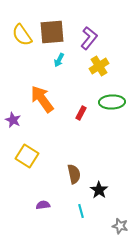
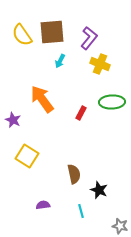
cyan arrow: moved 1 px right, 1 px down
yellow cross: moved 1 px right, 2 px up; rotated 36 degrees counterclockwise
black star: rotated 12 degrees counterclockwise
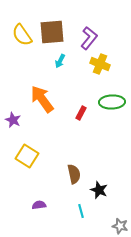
purple semicircle: moved 4 px left
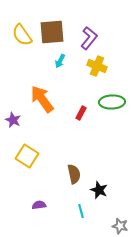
yellow cross: moved 3 px left, 2 px down
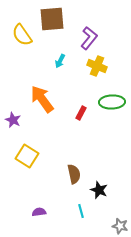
brown square: moved 13 px up
purple semicircle: moved 7 px down
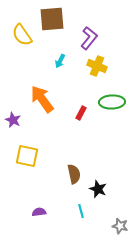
yellow square: rotated 20 degrees counterclockwise
black star: moved 1 px left, 1 px up
